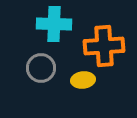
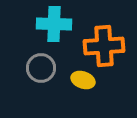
yellow ellipse: rotated 25 degrees clockwise
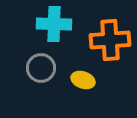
orange cross: moved 6 px right, 6 px up
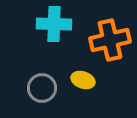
orange cross: rotated 9 degrees counterclockwise
gray circle: moved 1 px right, 20 px down
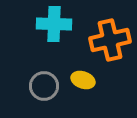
gray circle: moved 2 px right, 2 px up
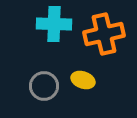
orange cross: moved 6 px left, 6 px up
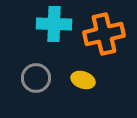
gray circle: moved 8 px left, 8 px up
